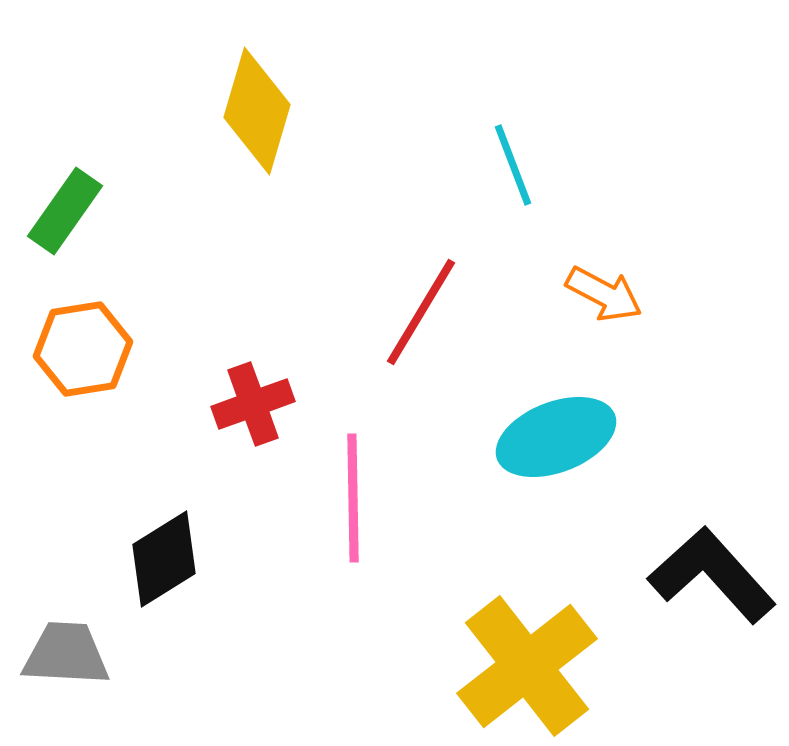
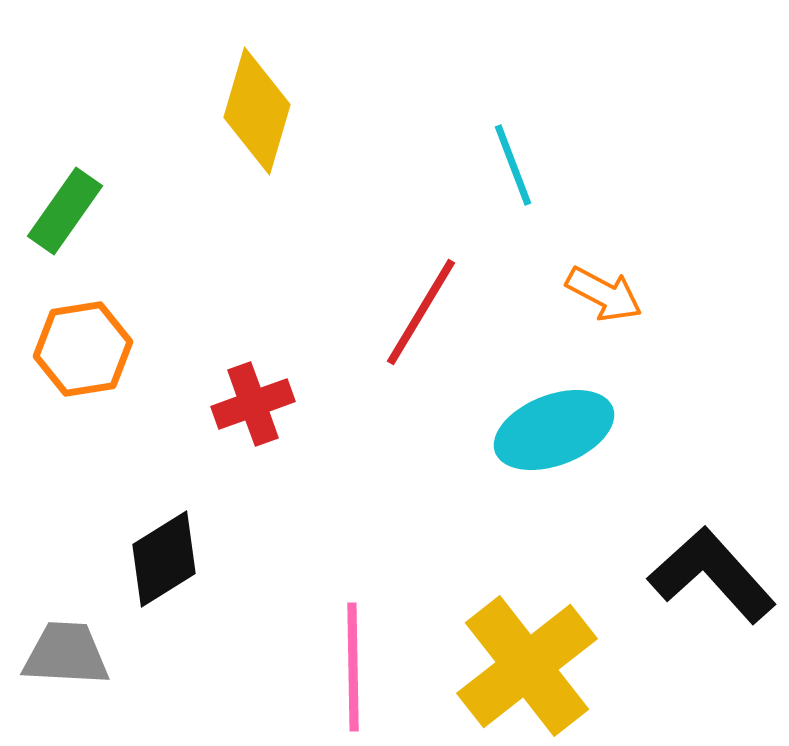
cyan ellipse: moved 2 px left, 7 px up
pink line: moved 169 px down
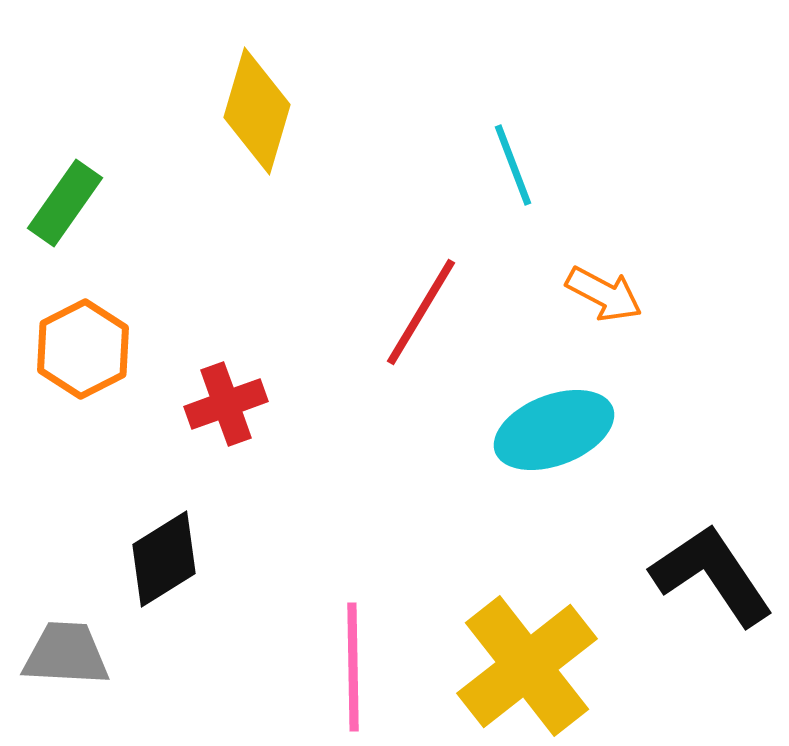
green rectangle: moved 8 px up
orange hexagon: rotated 18 degrees counterclockwise
red cross: moved 27 px left
black L-shape: rotated 8 degrees clockwise
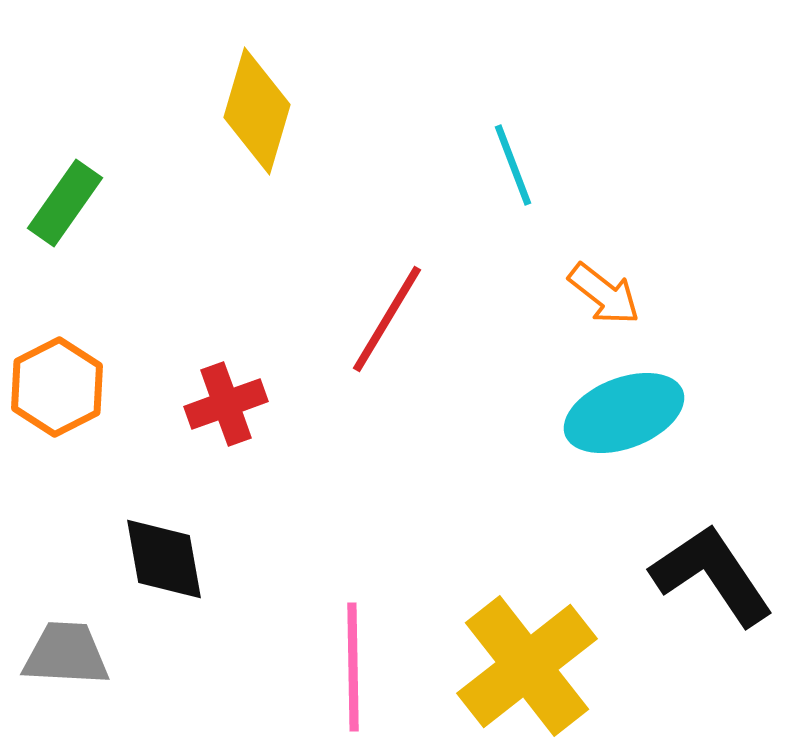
orange arrow: rotated 10 degrees clockwise
red line: moved 34 px left, 7 px down
orange hexagon: moved 26 px left, 38 px down
cyan ellipse: moved 70 px right, 17 px up
black diamond: rotated 68 degrees counterclockwise
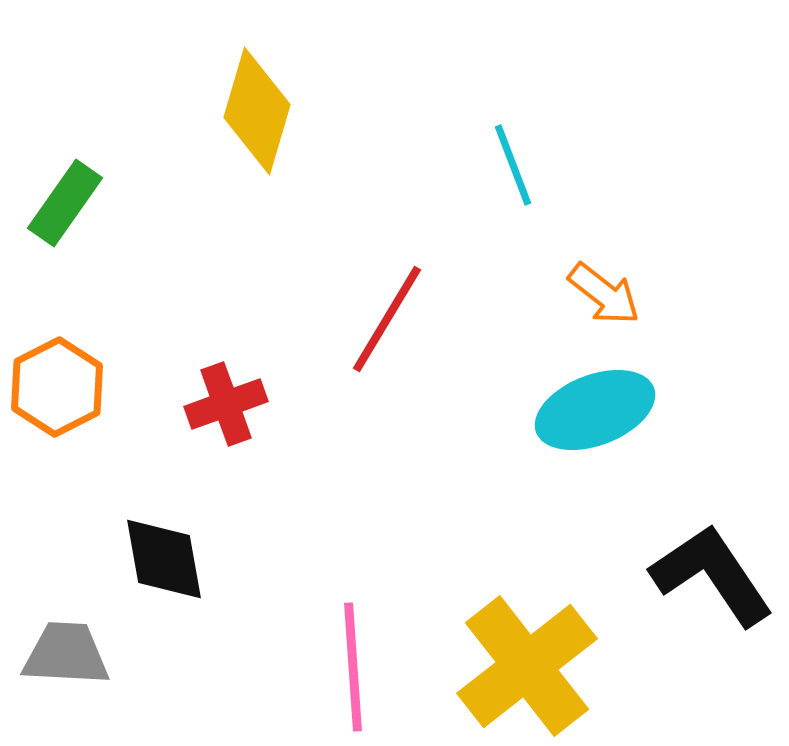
cyan ellipse: moved 29 px left, 3 px up
pink line: rotated 3 degrees counterclockwise
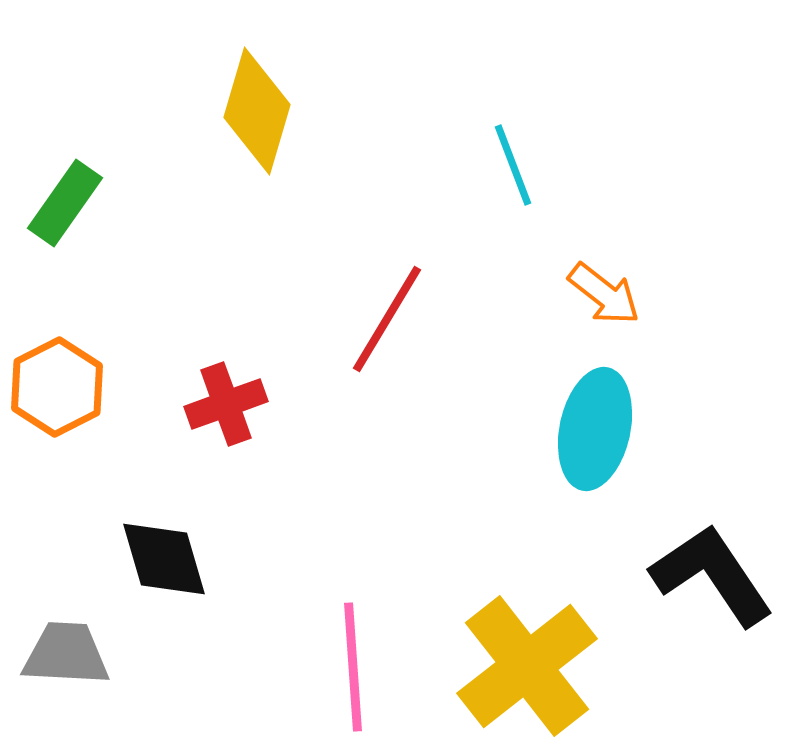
cyan ellipse: moved 19 px down; rotated 57 degrees counterclockwise
black diamond: rotated 6 degrees counterclockwise
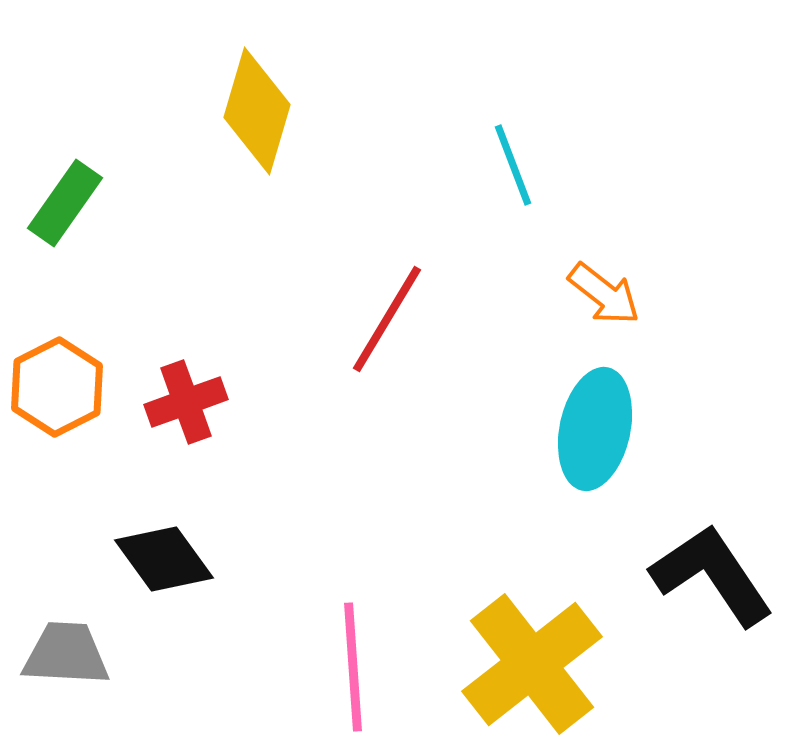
red cross: moved 40 px left, 2 px up
black diamond: rotated 20 degrees counterclockwise
yellow cross: moved 5 px right, 2 px up
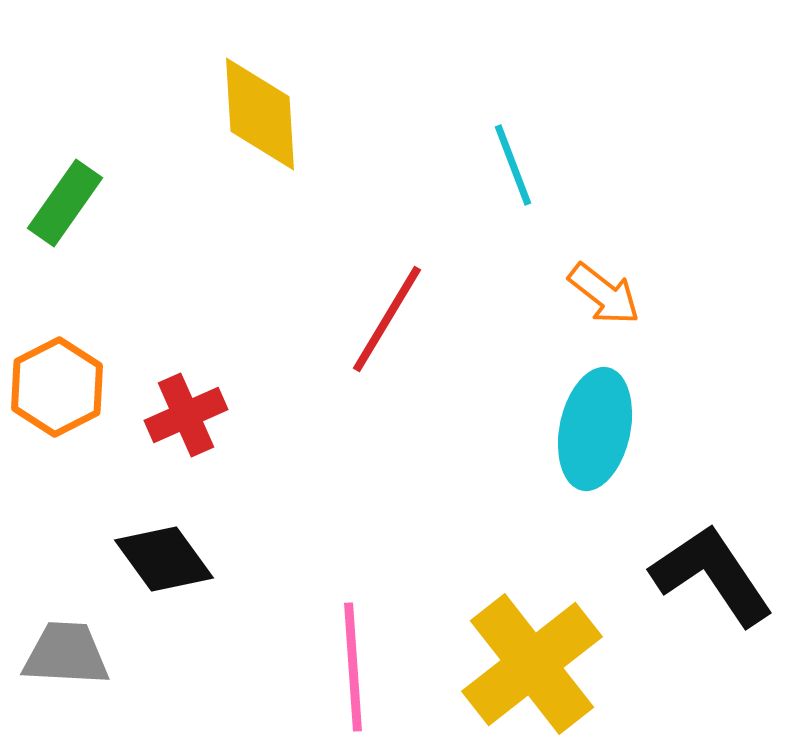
yellow diamond: moved 3 px right, 3 px down; rotated 20 degrees counterclockwise
red cross: moved 13 px down; rotated 4 degrees counterclockwise
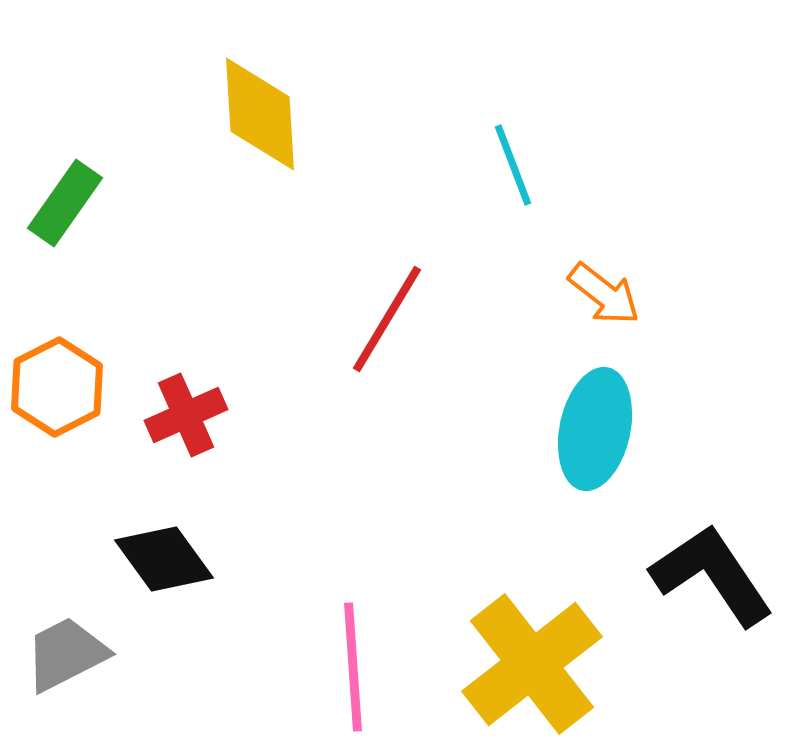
gray trapezoid: rotated 30 degrees counterclockwise
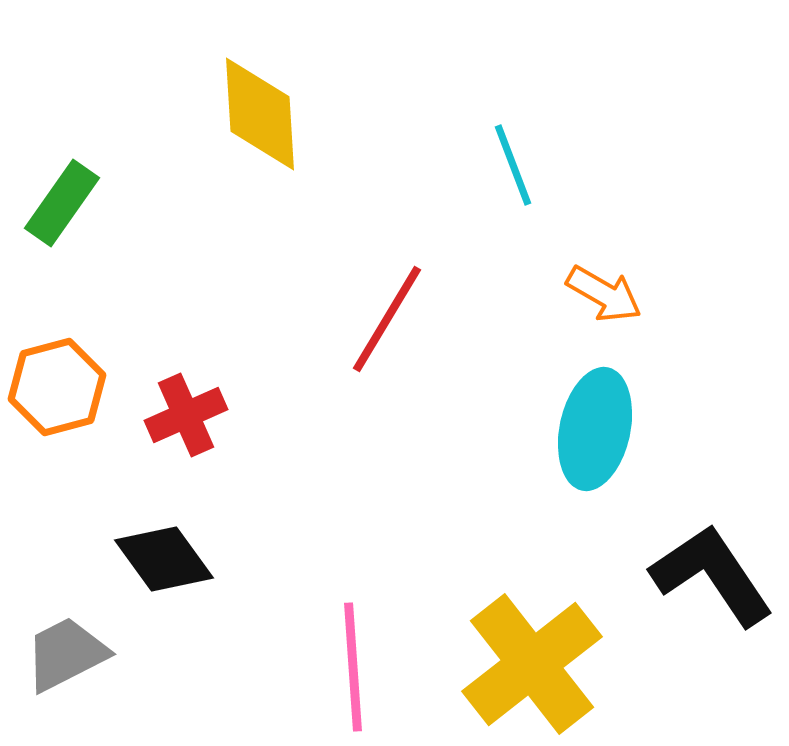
green rectangle: moved 3 px left
orange arrow: rotated 8 degrees counterclockwise
orange hexagon: rotated 12 degrees clockwise
